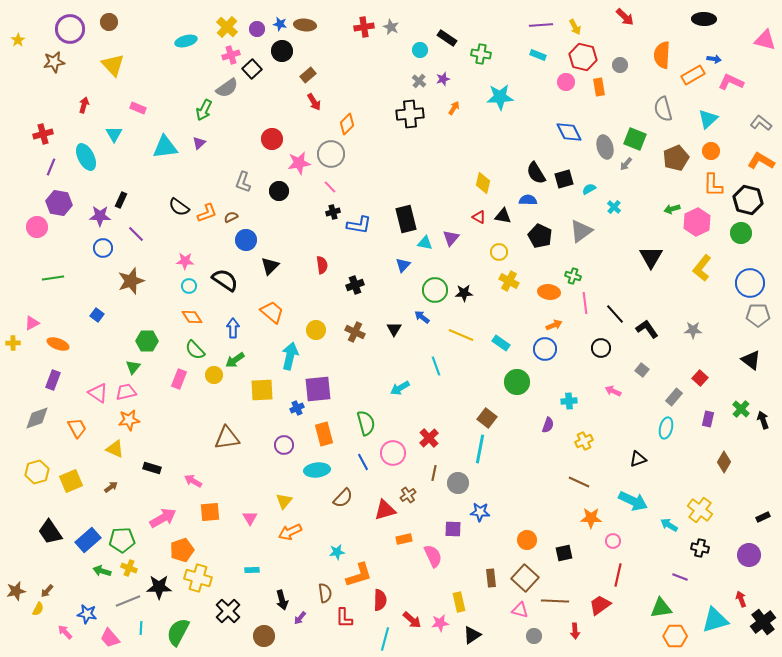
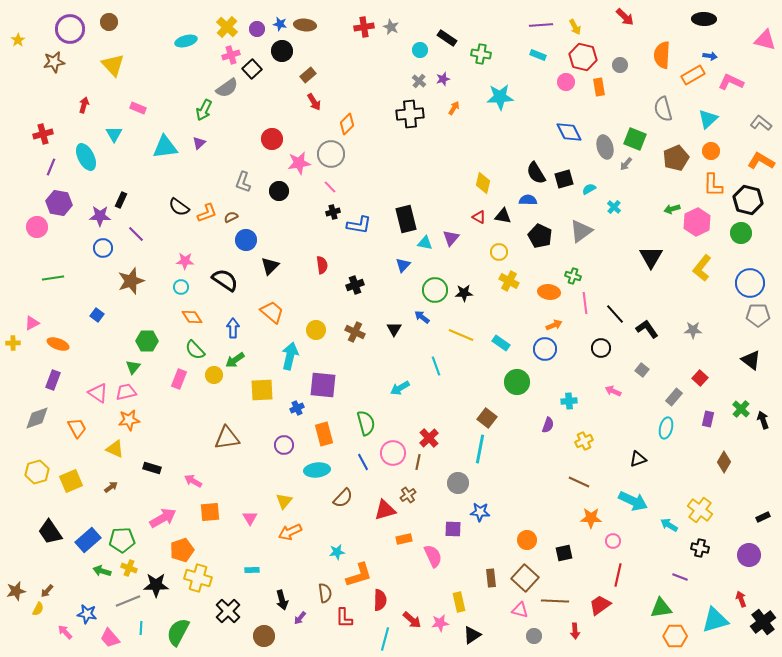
blue arrow at (714, 59): moved 4 px left, 3 px up
cyan circle at (189, 286): moved 8 px left, 1 px down
purple square at (318, 389): moved 5 px right, 4 px up; rotated 12 degrees clockwise
brown line at (434, 473): moved 16 px left, 11 px up
black star at (159, 587): moved 3 px left, 2 px up
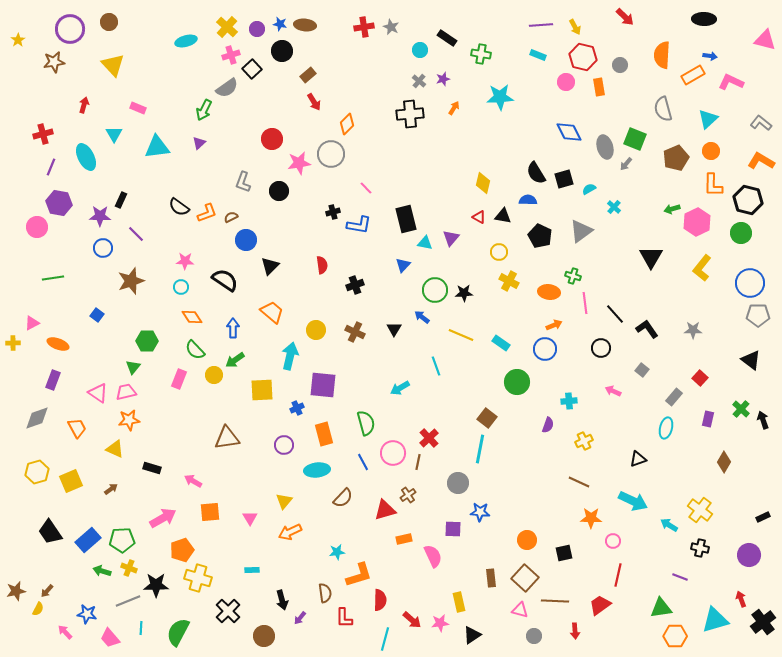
cyan triangle at (165, 147): moved 8 px left
pink line at (330, 187): moved 36 px right, 1 px down
brown arrow at (111, 487): moved 2 px down
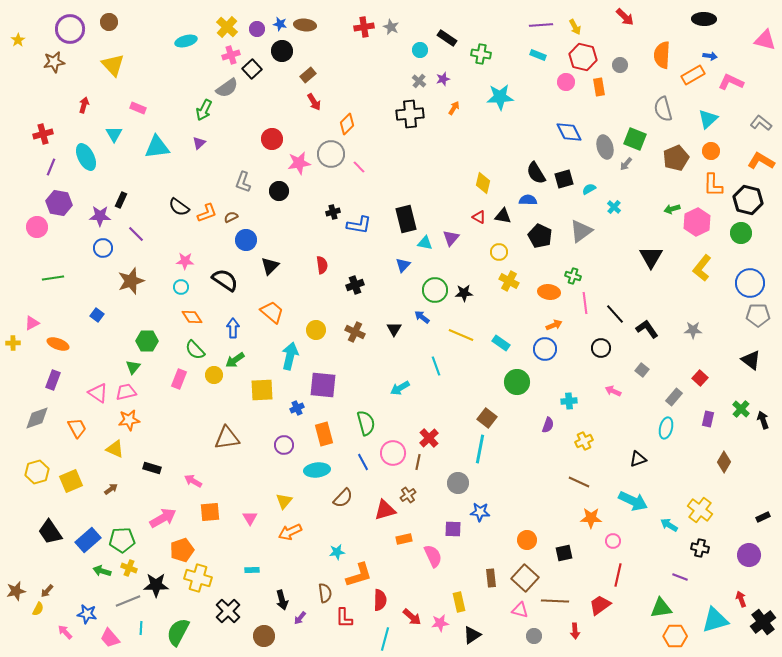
pink line at (366, 188): moved 7 px left, 21 px up
red arrow at (412, 620): moved 3 px up
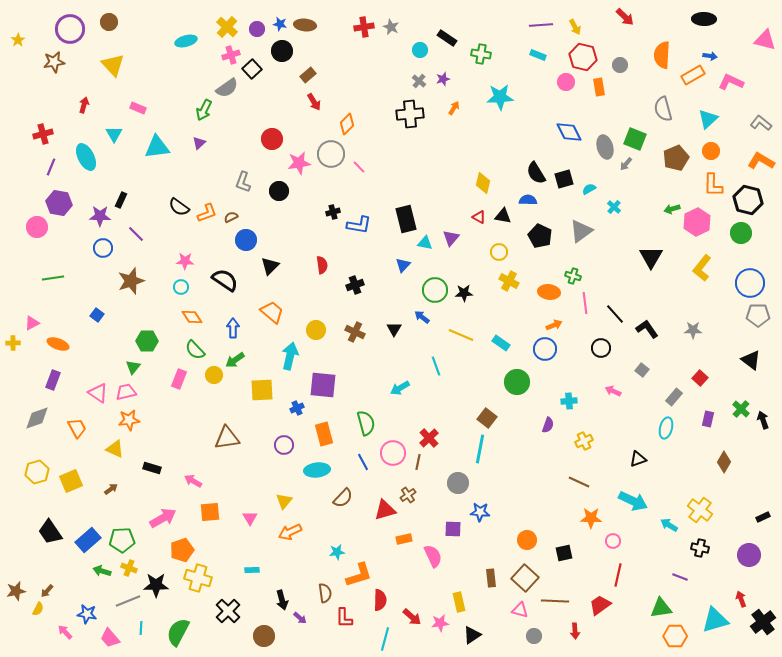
purple arrow at (300, 618): rotated 88 degrees counterclockwise
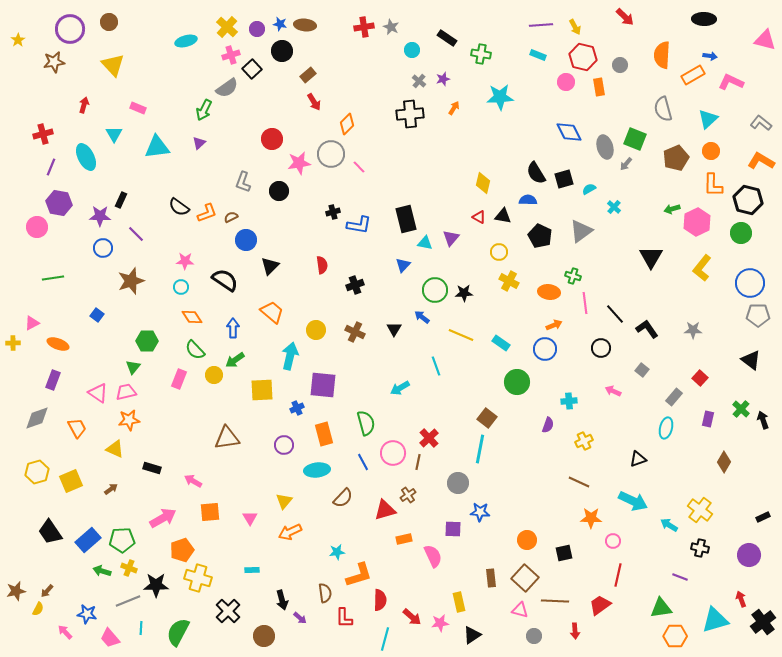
cyan circle at (420, 50): moved 8 px left
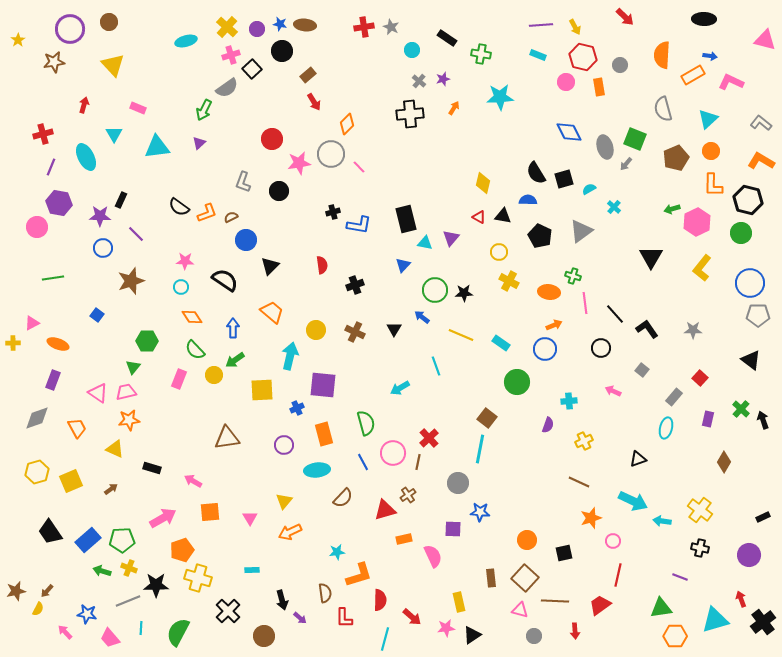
orange star at (591, 518): rotated 20 degrees counterclockwise
cyan arrow at (669, 525): moved 7 px left, 4 px up; rotated 24 degrees counterclockwise
pink star at (440, 623): moved 6 px right, 5 px down
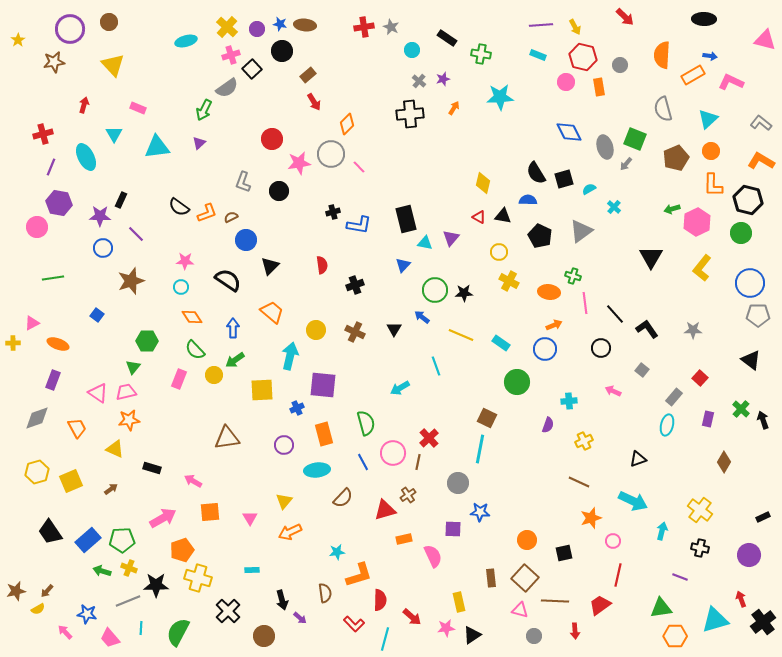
black semicircle at (225, 280): moved 3 px right
brown square at (487, 418): rotated 12 degrees counterclockwise
cyan ellipse at (666, 428): moved 1 px right, 3 px up
cyan arrow at (662, 521): moved 10 px down; rotated 96 degrees clockwise
yellow semicircle at (38, 609): rotated 32 degrees clockwise
red L-shape at (344, 618): moved 10 px right, 6 px down; rotated 45 degrees counterclockwise
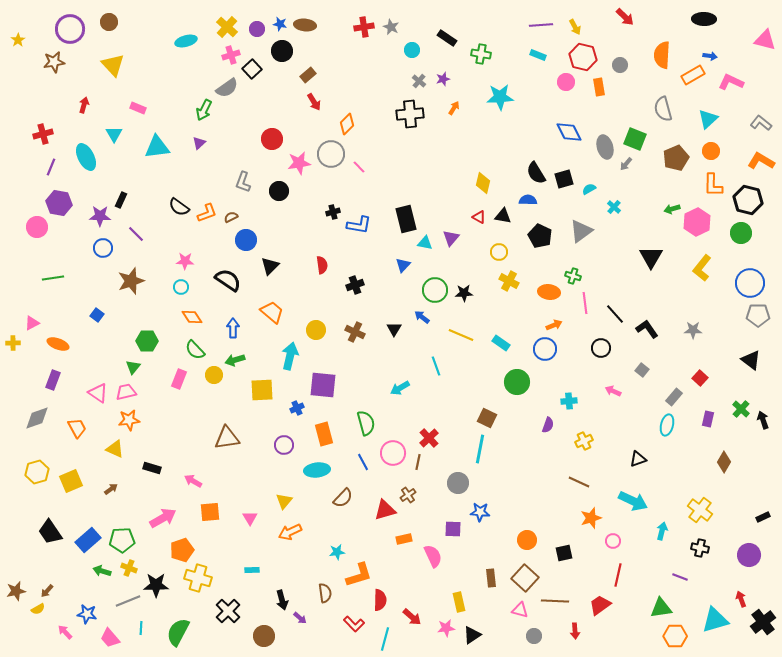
green arrow at (235, 360): rotated 18 degrees clockwise
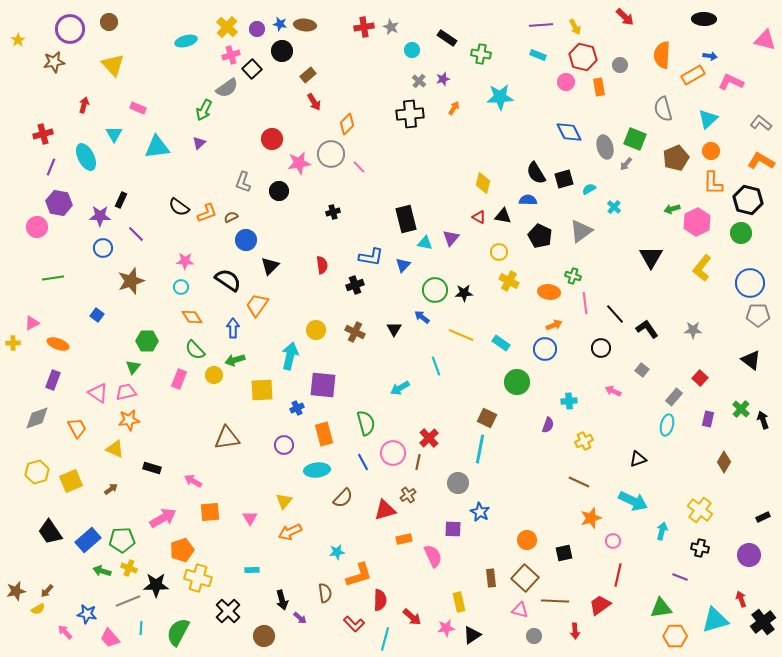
orange L-shape at (713, 185): moved 2 px up
blue L-shape at (359, 225): moved 12 px right, 32 px down
orange trapezoid at (272, 312): moved 15 px left, 7 px up; rotated 95 degrees counterclockwise
blue star at (480, 512): rotated 24 degrees clockwise
